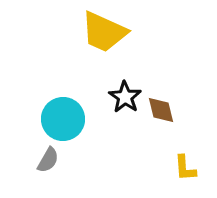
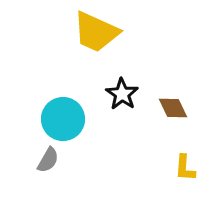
yellow trapezoid: moved 8 px left
black star: moved 3 px left, 3 px up
brown diamond: moved 12 px right, 2 px up; rotated 12 degrees counterclockwise
yellow L-shape: rotated 8 degrees clockwise
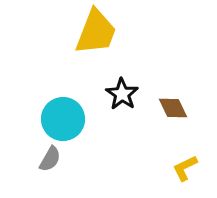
yellow trapezoid: rotated 93 degrees counterclockwise
gray semicircle: moved 2 px right, 1 px up
yellow L-shape: rotated 60 degrees clockwise
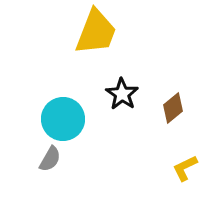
brown diamond: rotated 76 degrees clockwise
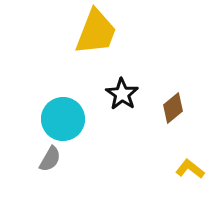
yellow L-shape: moved 5 px right, 1 px down; rotated 64 degrees clockwise
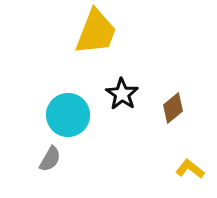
cyan circle: moved 5 px right, 4 px up
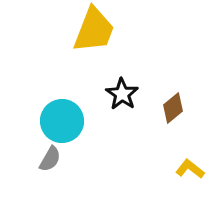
yellow trapezoid: moved 2 px left, 2 px up
cyan circle: moved 6 px left, 6 px down
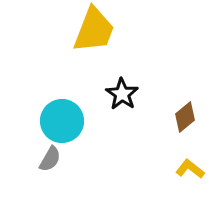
brown diamond: moved 12 px right, 9 px down
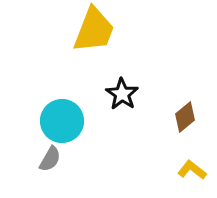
yellow L-shape: moved 2 px right, 1 px down
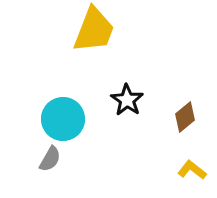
black star: moved 5 px right, 6 px down
cyan circle: moved 1 px right, 2 px up
